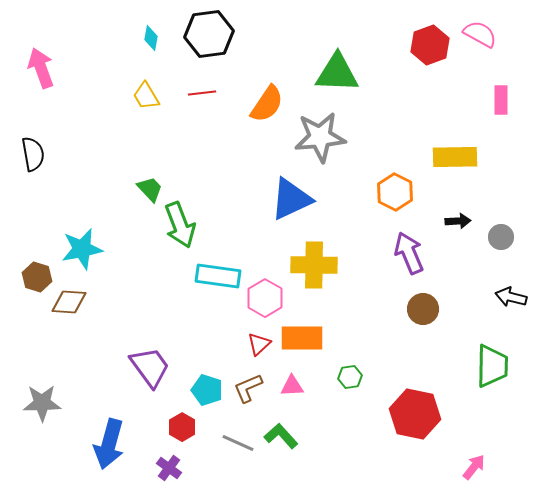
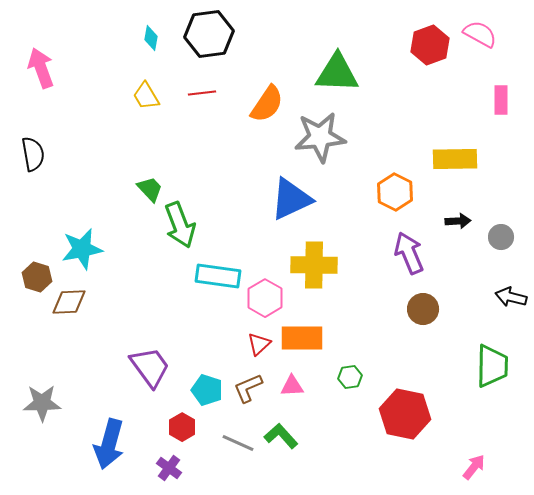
yellow rectangle at (455, 157): moved 2 px down
brown diamond at (69, 302): rotated 6 degrees counterclockwise
red hexagon at (415, 414): moved 10 px left
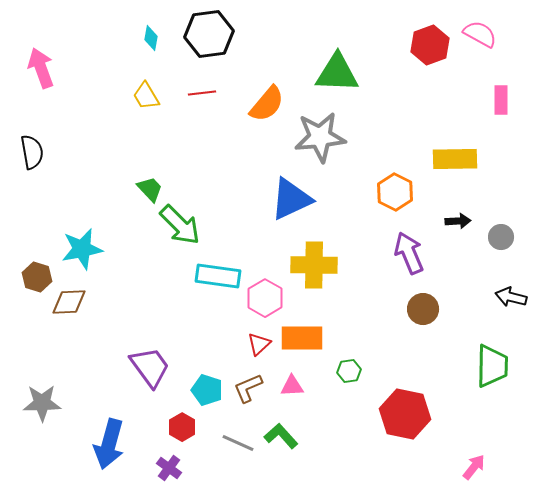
orange semicircle at (267, 104): rotated 6 degrees clockwise
black semicircle at (33, 154): moved 1 px left, 2 px up
green arrow at (180, 225): rotated 24 degrees counterclockwise
green hexagon at (350, 377): moved 1 px left, 6 px up
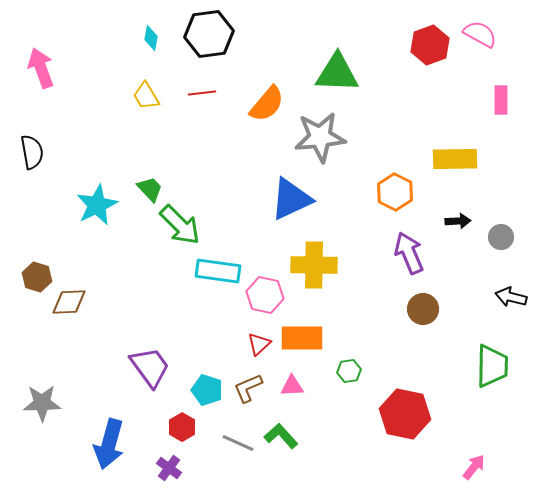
cyan star at (82, 249): moved 15 px right, 44 px up; rotated 15 degrees counterclockwise
cyan rectangle at (218, 276): moved 5 px up
pink hexagon at (265, 298): moved 3 px up; rotated 18 degrees counterclockwise
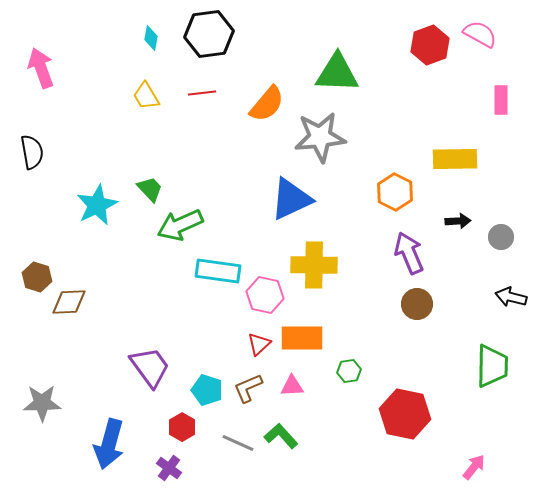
green arrow at (180, 225): rotated 111 degrees clockwise
brown circle at (423, 309): moved 6 px left, 5 px up
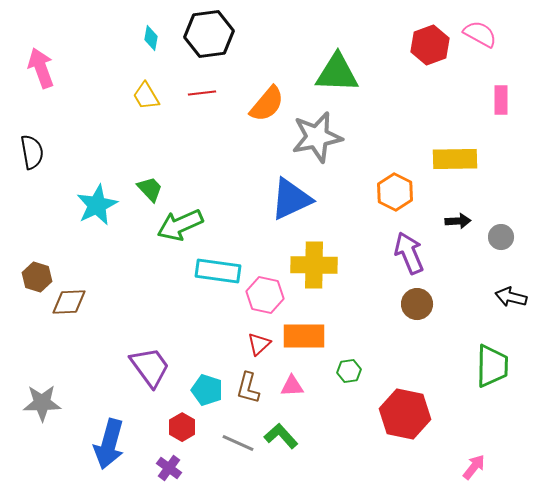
gray star at (320, 137): moved 3 px left; rotated 6 degrees counterclockwise
orange rectangle at (302, 338): moved 2 px right, 2 px up
brown L-shape at (248, 388): rotated 52 degrees counterclockwise
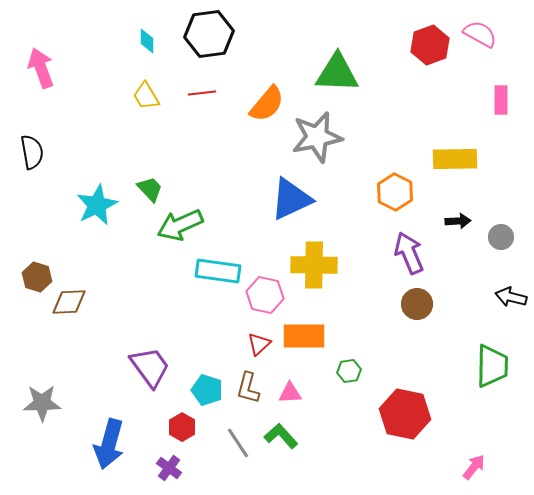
cyan diamond at (151, 38): moved 4 px left, 3 px down; rotated 10 degrees counterclockwise
pink triangle at (292, 386): moved 2 px left, 7 px down
gray line at (238, 443): rotated 32 degrees clockwise
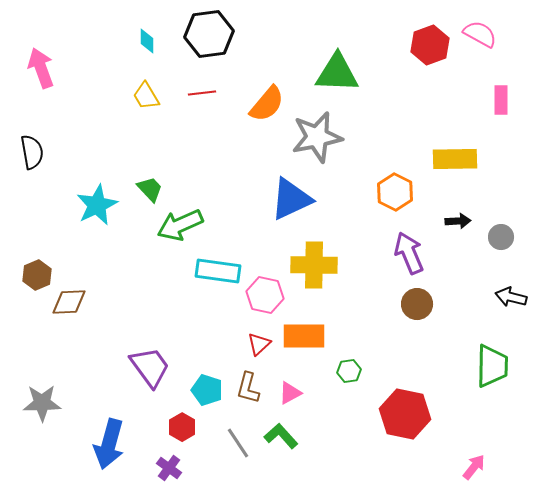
brown hexagon at (37, 277): moved 2 px up; rotated 20 degrees clockwise
pink triangle at (290, 393): rotated 25 degrees counterclockwise
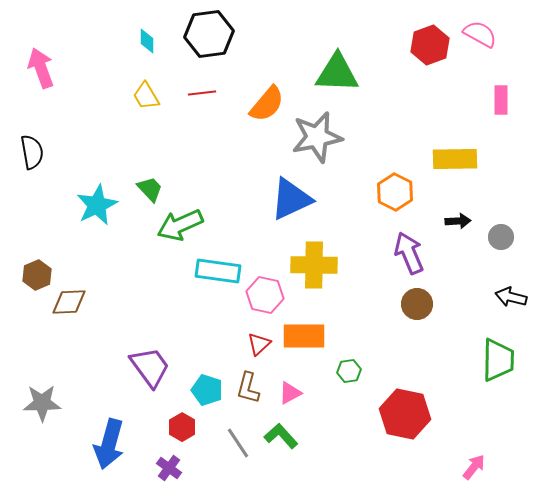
green trapezoid at (492, 366): moved 6 px right, 6 px up
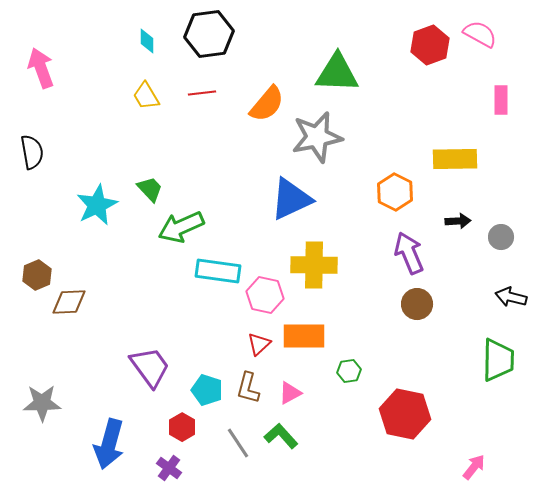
green arrow at (180, 225): moved 1 px right, 2 px down
